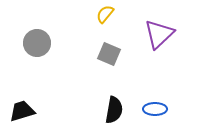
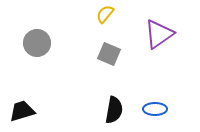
purple triangle: rotated 8 degrees clockwise
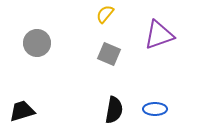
purple triangle: moved 1 px down; rotated 16 degrees clockwise
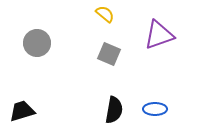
yellow semicircle: rotated 90 degrees clockwise
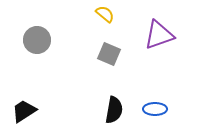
gray circle: moved 3 px up
black trapezoid: moved 2 px right; rotated 16 degrees counterclockwise
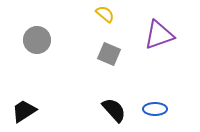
black semicircle: rotated 52 degrees counterclockwise
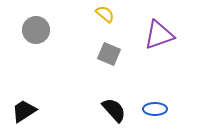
gray circle: moved 1 px left, 10 px up
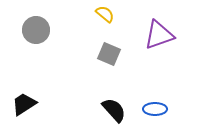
black trapezoid: moved 7 px up
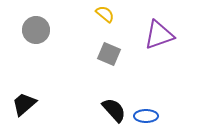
black trapezoid: rotated 8 degrees counterclockwise
blue ellipse: moved 9 px left, 7 px down
